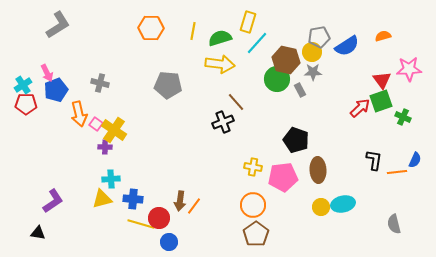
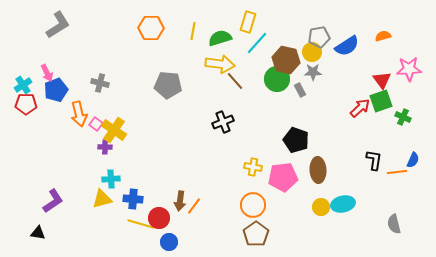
brown line at (236, 102): moved 1 px left, 21 px up
blue semicircle at (415, 160): moved 2 px left
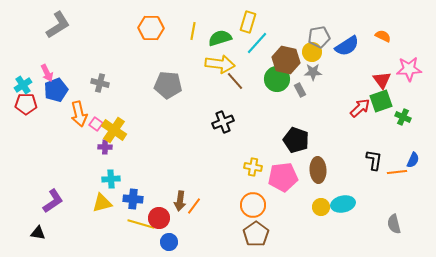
orange semicircle at (383, 36): rotated 42 degrees clockwise
yellow triangle at (102, 199): moved 4 px down
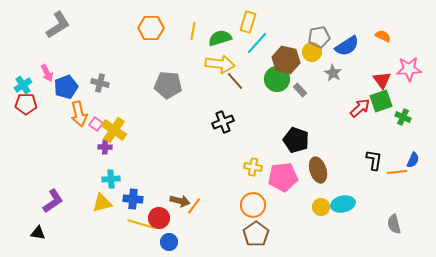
gray star at (313, 72): moved 20 px right, 1 px down; rotated 30 degrees clockwise
blue pentagon at (56, 90): moved 10 px right, 3 px up
gray rectangle at (300, 90): rotated 16 degrees counterclockwise
brown ellipse at (318, 170): rotated 15 degrees counterclockwise
brown arrow at (180, 201): rotated 84 degrees counterclockwise
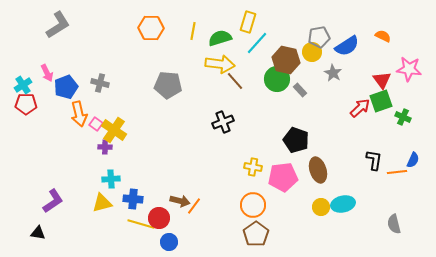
pink star at (409, 69): rotated 10 degrees clockwise
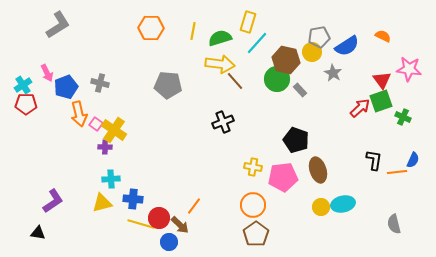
brown arrow at (180, 201): moved 24 px down; rotated 30 degrees clockwise
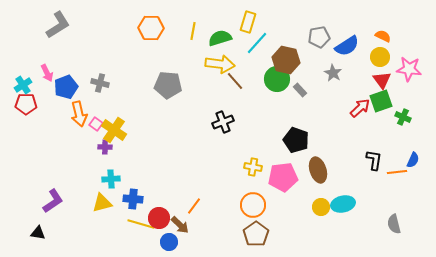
yellow circle at (312, 52): moved 68 px right, 5 px down
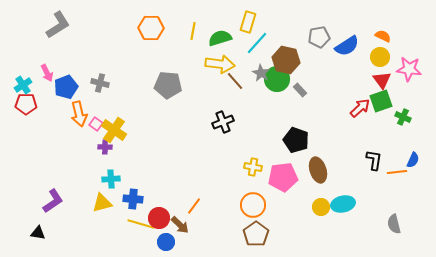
gray star at (333, 73): moved 72 px left
blue circle at (169, 242): moved 3 px left
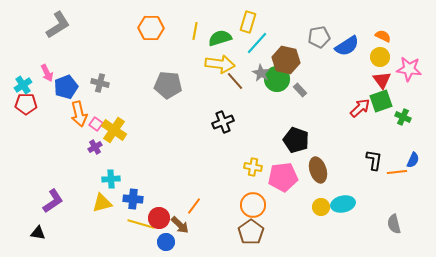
yellow line at (193, 31): moved 2 px right
purple cross at (105, 147): moved 10 px left; rotated 32 degrees counterclockwise
brown pentagon at (256, 234): moved 5 px left, 2 px up
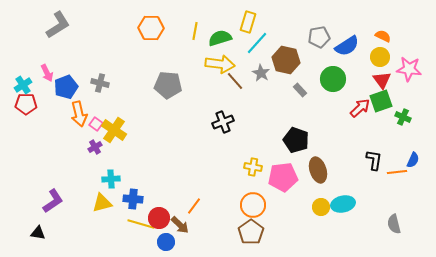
green circle at (277, 79): moved 56 px right
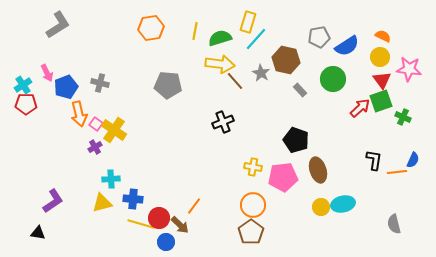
orange hexagon at (151, 28): rotated 10 degrees counterclockwise
cyan line at (257, 43): moved 1 px left, 4 px up
